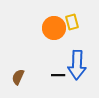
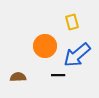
orange circle: moved 9 px left, 18 px down
blue arrow: moved 10 px up; rotated 48 degrees clockwise
brown semicircle: rotated 63 degrees clockwise
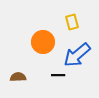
orange circle: moved 2 px left, 4 px up
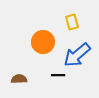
brown semicircle: moved 1 px right, 2 px down
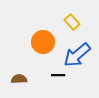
yellow rectangle: rotated 28 degrees counterclockwise
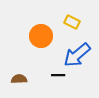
yellow rectangle: rotated 21 degrees counterclockwise
orange circle: moved 2 px left, 6 px up
